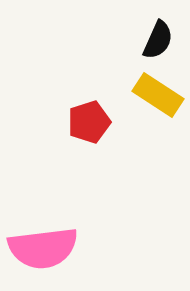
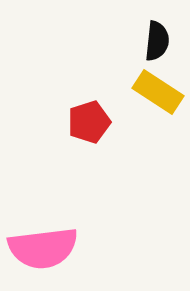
black semicircle: moved 1 px left, 1 px down; rotated 18 degrees counterclockwise
yellow rectangle: moved 3 px up
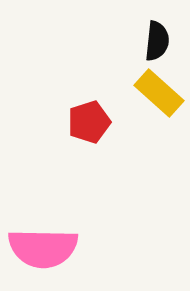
yellow rectangle: moved 1 px right, 1 px down; rotated 9 degrees clockwise
pink semicircle: rotated 8 degrees clockwise
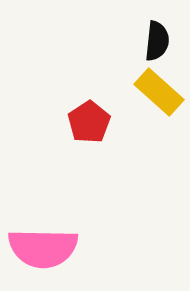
yellow rectangle: moved 1 px up
red pentagon: rotated 15 degrees counterclockwise
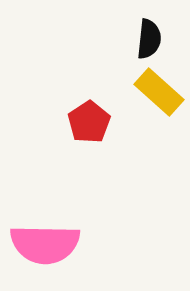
black semicircle: moved 8 px left, 2 px up
pink semicircle: moved 2 px right, 4 px up
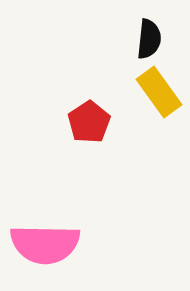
yellow rectangle: rotated 12 degrees clockwise
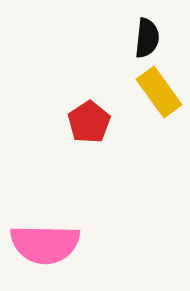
black semicircle: moved 2 px left, 1 px up
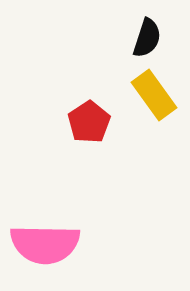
black semicircle: rotated 12 degrees clockwise
yellow rectangle: moved 5 px left, 3 px down
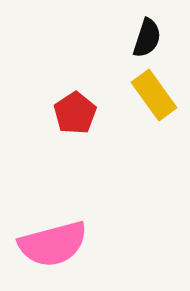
red pentagon: moved 14 px left, 9 px up
pink semicircle: moved 8 px right; rotated 16 degrees counterclockwise
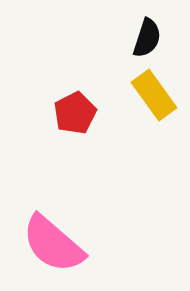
red pentagon: rotated 6 degrees clockwise
pink semicircle: rotated 56 degrees clockwise
